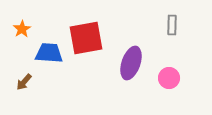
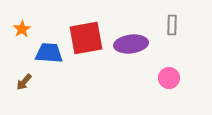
purple ellipse: moved 19 px up; rotated 64 degrees clockwise
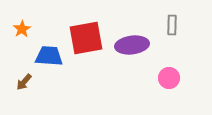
purple ellipse: moved 1 px right, 1 px down
blue trapezoid: moved 3 px down
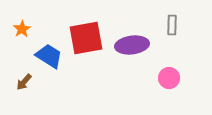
blue trapezoid: rotated 28 degrees clockwise
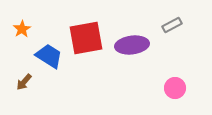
gray rectangle: rotated 60 degrees clockwise
pink circle: moved 6 px right, 10 px down
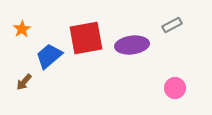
blue trapezoid: rotated 72 degrees counterclockwise
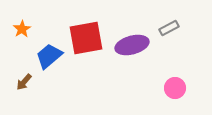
gray rectangle: moved 3 px left, 3 px down
purple ellipse: rotated 8 degrees counterclockwise
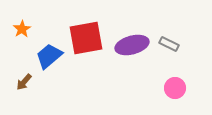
gray rectangle: moved 16 px down; rotated 54 degrees clockwise
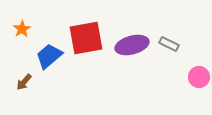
pink circle: moved 24 px right, 11 px up
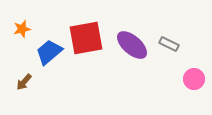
orange star: rotated 18 degrees clockwise
purple ellipse: rotated 56 degrees clockwise
blue trapezoid: moved 4 px up
pink circle: moved 5 px left, 2 px down
